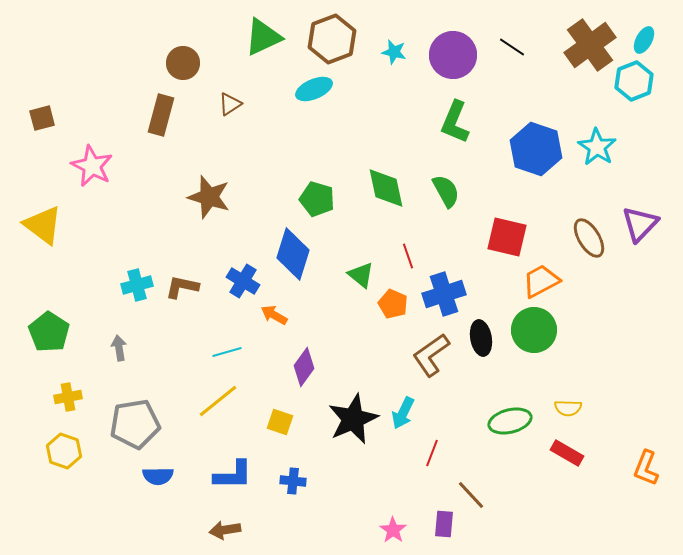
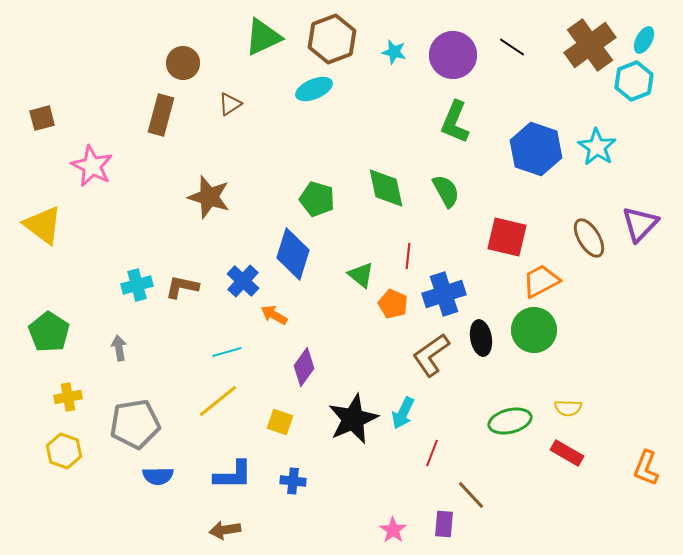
red line at (408, 256): rotated 25 degrees clockwise
blue cross at (243, 281): rotated 12 degrees clockwise
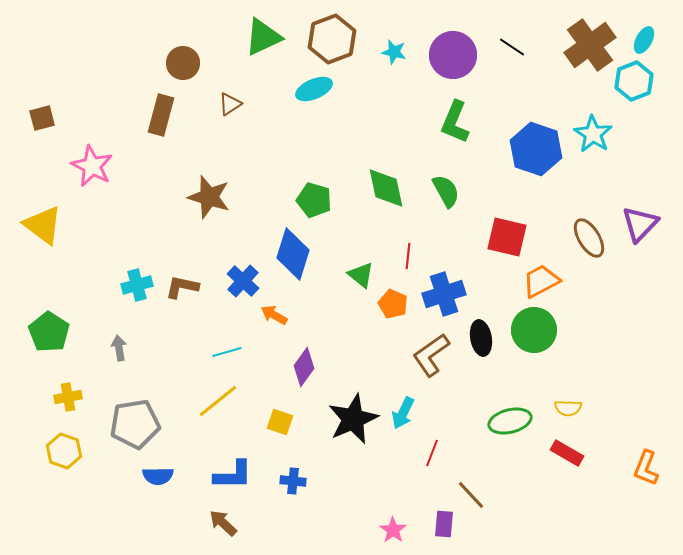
cyan star at (597, 147): moved 4 px left, 13 px up
green pentagon at (317, 199): moved 3 px left, 1 px down
brown arrow at (225, 530): moved 2 px left, 7 px up; rotated 52 degrees clockwise
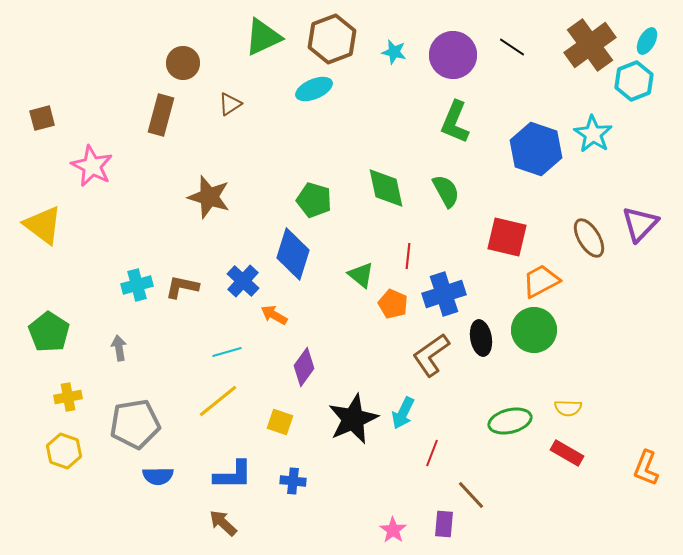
cyan ellipse at (644, 40): moved 3 px right, 1 px down
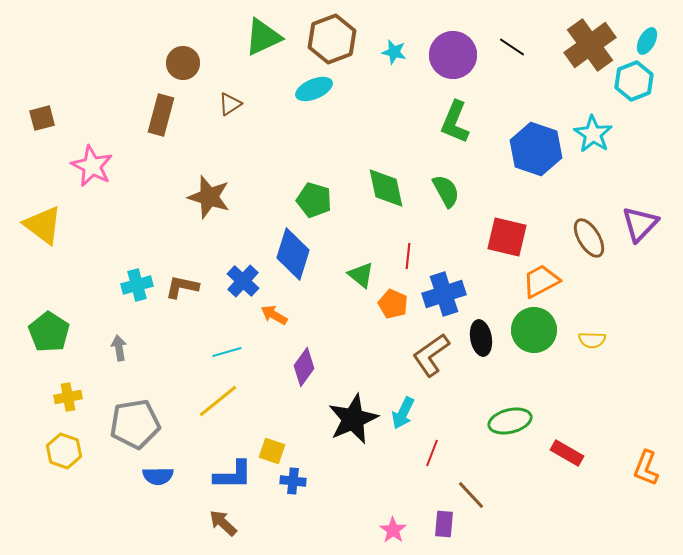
yellow semicircle at (568, 408): moved 24 px right, 68 px up
yellow square at (280, 422): moved 8 px left, 29 px down
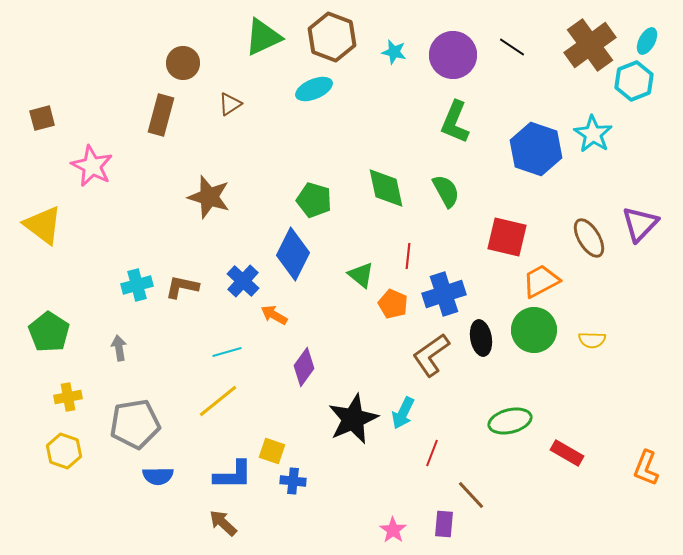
brown hexagon at (332, 39): moved 2 px up; rotated 18 degrees counterclockwise
blue diamond at (293, 254): rotated 9 degrees clockwise
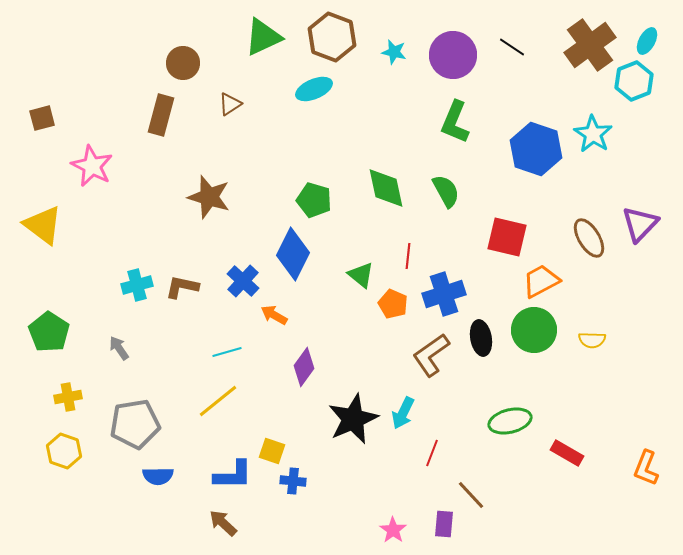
gray arrow at (119, 348): rotated 25 degrees counterclockwise
